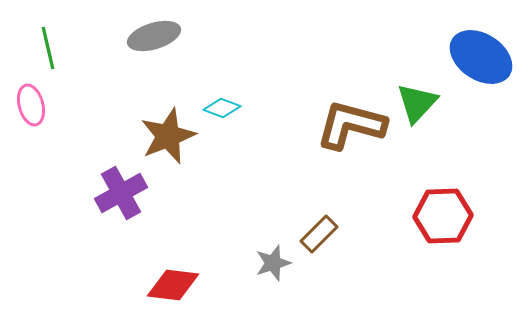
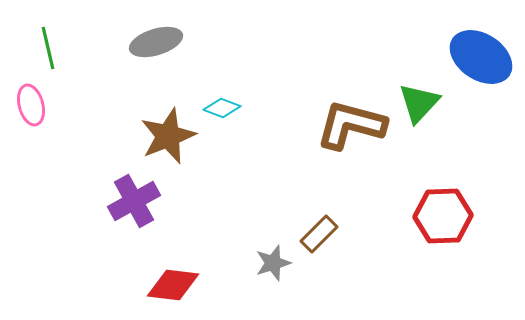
gray ellipse: moved 2 px right, 6 px down
green triangle: moved 2 px right
purple cross: moved 13 px right, 8 px down
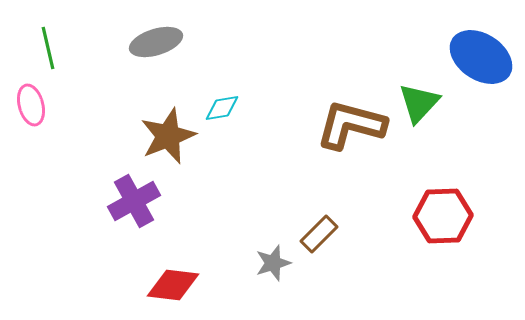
cyan diamond: rotated 30 degrees counterclockwise
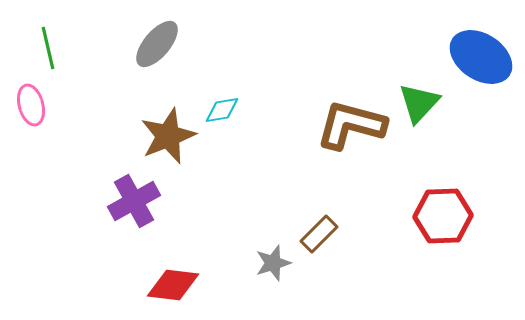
gray ellipse: moved 1 px right, 2 px down; rotated 33 degrees counterclockwise
cyan diamond: moved 2 px down
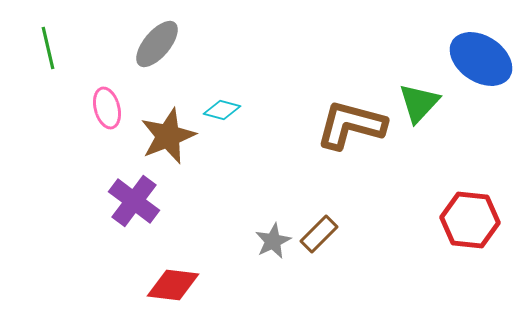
blue ellipse: moved 2 px down
pink ellipse: moved 76 px right, 3 px down
cyan diamond: rotated 24 degrees clockwise
purple cross: rotated 24 degrees counterclockwise
red hexagon: moved 27 px right, 4 px down; rotated 8 degrees clockwise
gray star: moved 22 px up; rotated 9 degrees counterclockwise
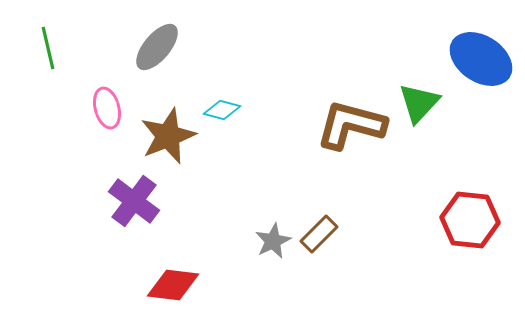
gray ellipse: moved 3 px down
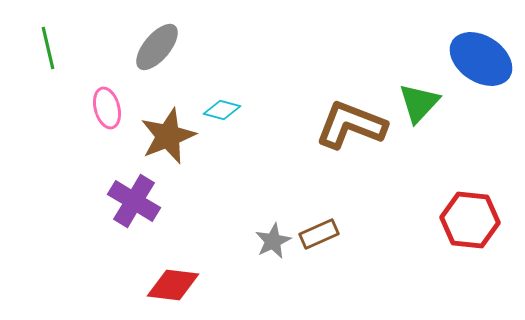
brown L-shape: rotated 6 degrees clockwise
purple cross: rotated 6 degrees counterclockwise
brown rectangle: rotated 21 degrees clockwise
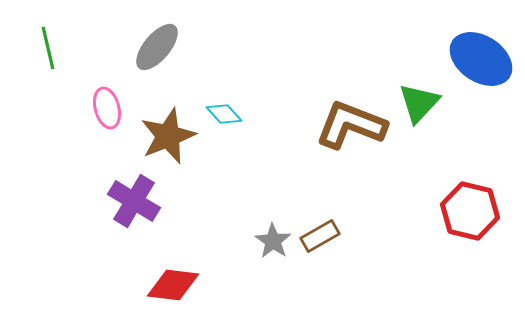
cyan diamond: moved 2 px right, 4 px down; rotated 33 degrees clockwise
red hexagon: moved 9 px up; rotated 8 degrees clockwise
brown rectangle: moved 1 px right, 2 px down; rotated 6 degrees counterclockwise
gray star: rotated 12 degrees counterclockwise
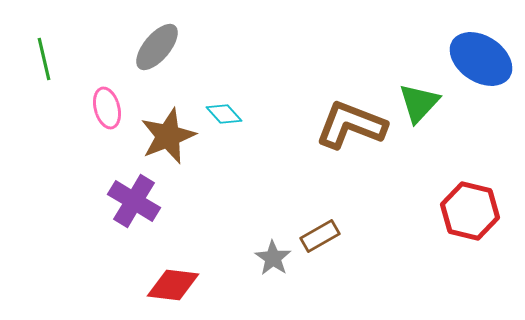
green line: moved 4 px left, 11 px down
gray star: moved 17 px down
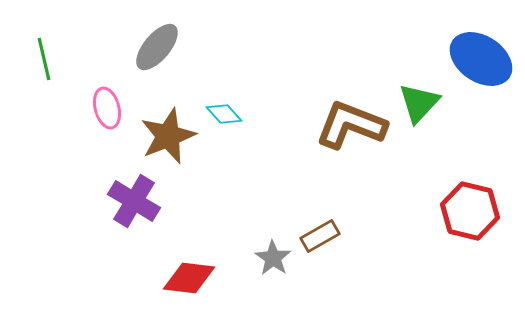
red diamond: moved 16 px right, 7 px up
